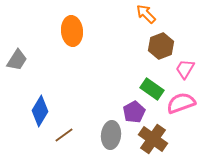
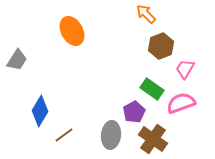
orange ellipse: rotated 24 degrees counterclockwise
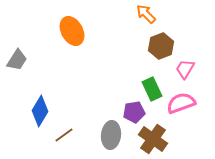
green rectangle: rotated 30 degrees clockwise
purple pentagon: rotated 20 degrees clockwise
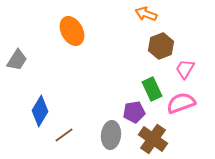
orange arrow: rotated 25 degrees counterclockwise
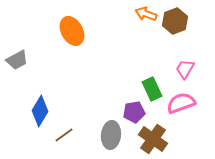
brown hexagon: moved 14 px right, 25 px up
gray trapezoid: rotated 30 degrees clockwise
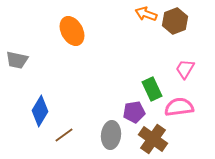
gray trapezoid: rotated 40 degrees clockwise
pink semicircle: moved 2 px left, 4 px down; rotated 12 degrees clockwise
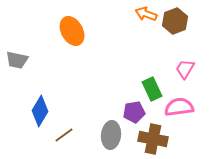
brown cross: rotated 24 degrees counterclockwise
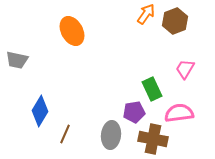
orange arrow: rotated 105 degrees clockwise
pink semicircle: moved 6 px down
brown line: moved 1 px right, 1 px up; rotated 30 degrees counterclockwise
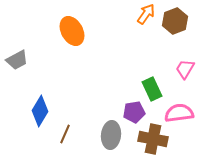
gray trapezoid: rotated 40 degrees counterclockwise
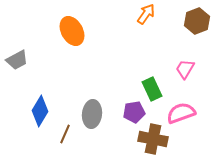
brown hexagon: moved 22 px right
pink semicircle: moved 2 px right; rotated 12 degrees counterclockwise
gray ellipse: moved 19 px left, 21 px up
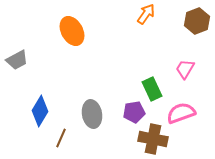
gray ellipse: rotated 16 degrees counterclockwise
brown line: moved 4 px left, 4 px down
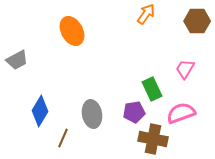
brown hexagon: rotated 20 degrees clockwise
brown line: moved 2 px right
